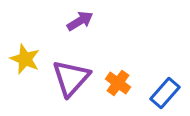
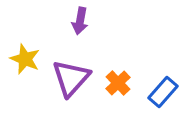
purple arrow: rotated 132 degrees clockwise
orange cross: rotated 10 degrees clockwise
blue rectangle: moved 2 px left, 1 px up
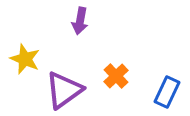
purple triangle: moved 7 px left, 12 px down; rotated 12 degrees clockwise
orange cross: moved 2 px left, 7 px up
blue rectangle: moved 4 px right; rotated 16 degrees counterclockwise
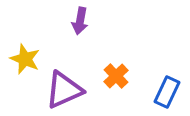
purple triangle: rotated 12 degrees clockwise
